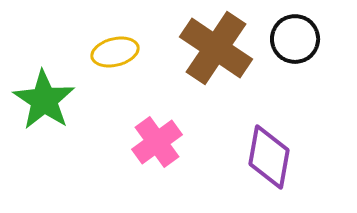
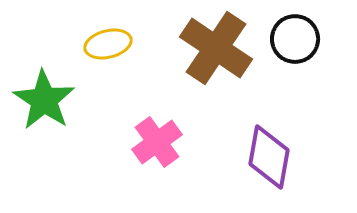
yellow ellipse: moved 7 px left, 8 px up
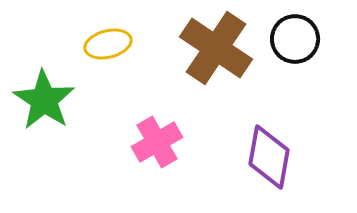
pink cross: rotated 6 degrees clockwise
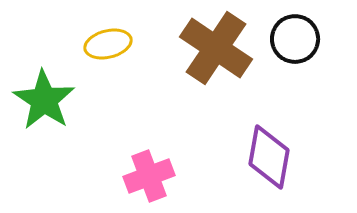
pink cross: moved 8 px left, 34 px down; rotated 9 degrees clockwise
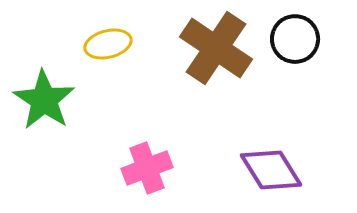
purple diamond: moved 2 px right, 13 px down; rotated 42 degrees counterclockwise
pink cross: moved 2 px left, 8 px up
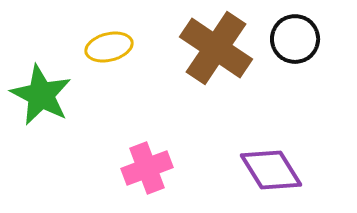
yellow ellipse: moved 1 px right, 3 px down
green star: moved 3 px left, 5 px up; rotated 6 degrees counterclockwise
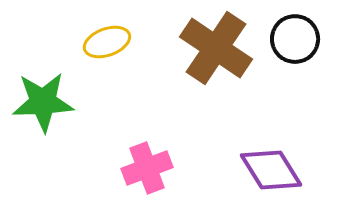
yellow ellipse: moved 2 px left, 5 px up; rotated 6 degrees counterclockwise
green star: moved 2 px right, 7 px down; rotated 30 degrees counterclockwise
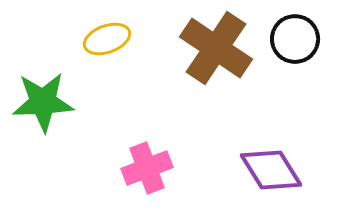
yellow ellipse: moved 3 px up
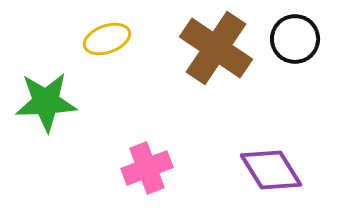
green star: moved 3 px right
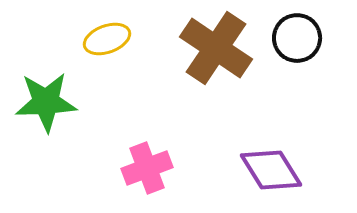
black circle: moved 2 px right, 1 px up
